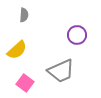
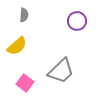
purple circle: moved 14 px up
yellow semicircle: moved 4 px up
gray trapezoid: rotated 20 degrees counterclockwise
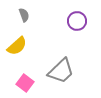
gray semicircle: rotated 24 degrees counterclockwise
